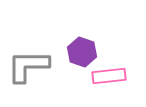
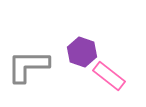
pink rectangle: rotated 44 degrees clockwise
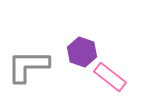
pink rectangle: moved 1 px right, 1 px down
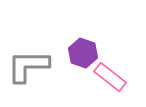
purple hexagon: moved 1 px right, 1 px down
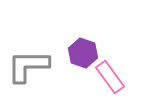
pink rectangle: rotated 16 degrees clockwise
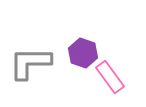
gray L-shape: moved 2 px right, 3 px up
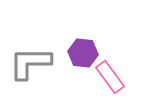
purple hexagon: rotated 12 degrees counterclockwise
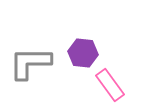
pink rectangle: moved 8 px down
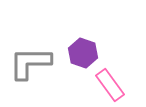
purple hexagon: rotated 12 degrees clockwise
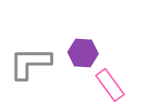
purple hexagon: rotated 16 degrees counterclockwise
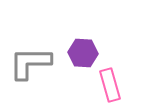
pink rectangle: rotated 20 degrees clockwise
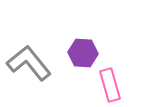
gray L-shape: moved 1 px left; rotated 51 degrees clockwise
